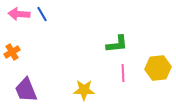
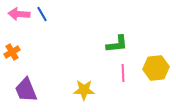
yellow hexagon: moved 2 px left
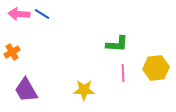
blue line: rotated 28 degrees counterclockwise
green L-shape: rotated 10 degrees clockwise
purple trapezoid: rotated 8 degrees counterclockwise
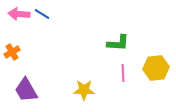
green L-shape: moved 1 px right, 1 px up
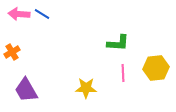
yellow star: moved 2 px right, 2 px up
